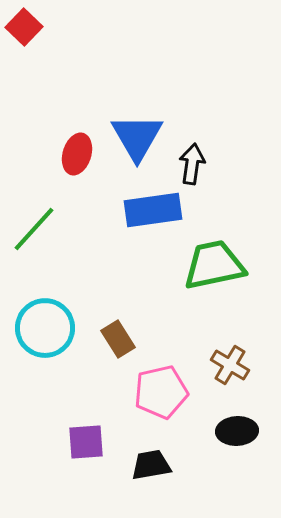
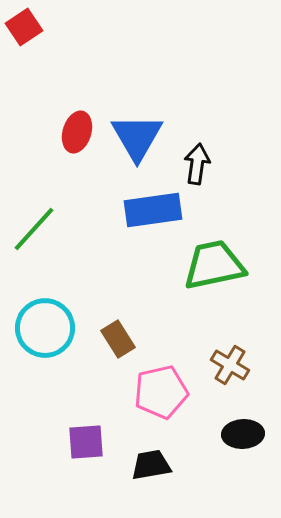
red square: rotated 12 degrees clockwise
red ellipse: moved 22 px up
black arrow: moved 5 px right
black ellipse: moved 6 px right, 3 px down
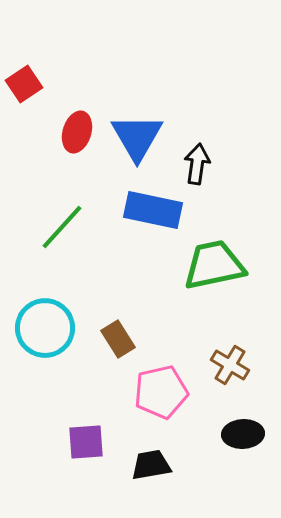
red square: moved 57 px down
blue rectangle: rotated 20 degrees clockwise
green line: moved 28 px right, 2 px up
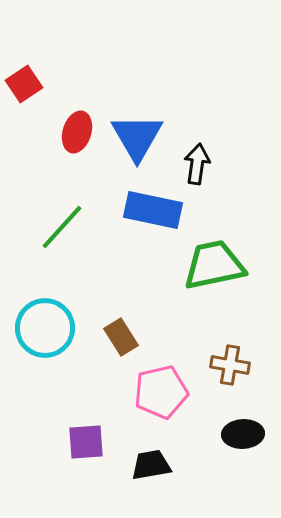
brown rectangle: moved 3 px right, 2 px up
brown cross: rotated 21 degrees counterclockwise
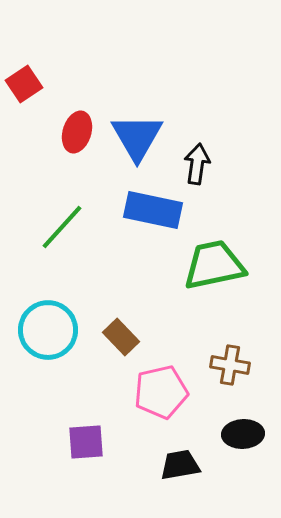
cyan circle: moved 3 px right, 2 px down
brown rectangle: rotated 12 degrees counterclockwise
black trapezoid: moved 29 px right
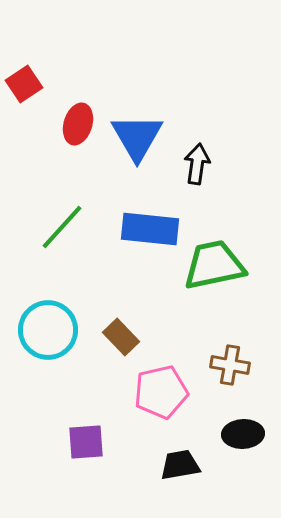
red ellipse: moved 1 px right, 8 px up
blue rectangle: moved 3 px left, 19 px down; rotated 6 degrees counterclockwise
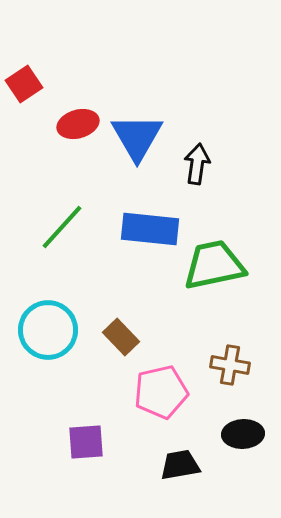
red ellipse: rotated 57 degrees clockwise
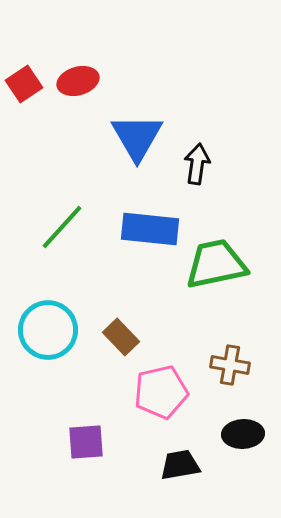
red ellipse: moved 43 px up
green trapezoid: moved 2 px right, 1 px up
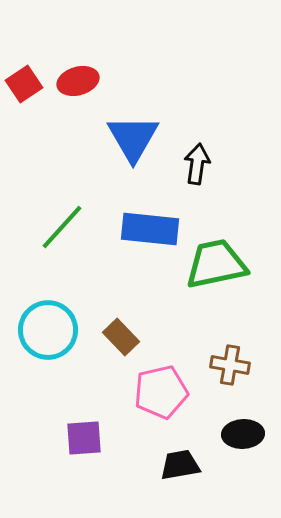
blue triangle: moved 4 px left, 1 px down
purple square: moved 2 px left, 4 px up
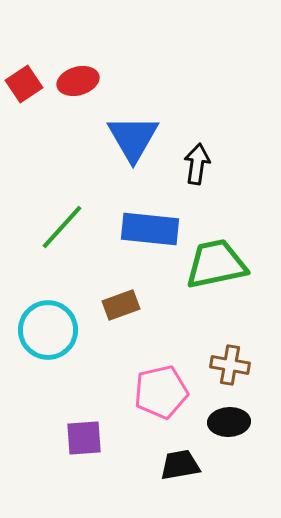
brown rectangle: moved 32 px up; rotated 66 degrees counterclockwise
black ellipse: moved 14 px left, 12 px up
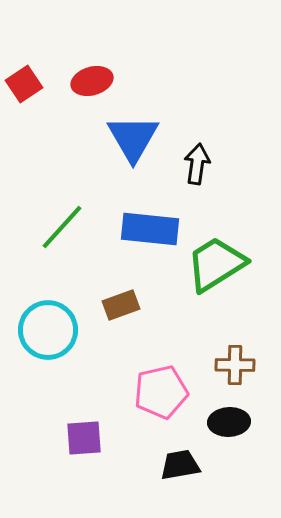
red ellipse: moved 14 px right
green trapezoid: rotated 20 degrees counterclockwise
brown cross: moved 5 px right; rotated 9 degrees counterclockwise
